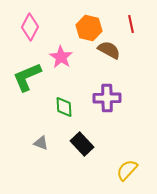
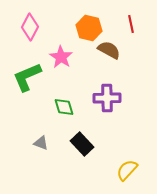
green diamond: rotated 15 degrees counterclockwise
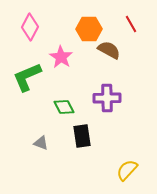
red line: rotated 18 degrees counterclockwise
orange hexagon: moved 1 px down; rotated 15 degrees counterclockwise
green diamond: rotated 10 degrees counterclockwise
black rectangle: moved 8 px up; rotated 35 degrees clockwise
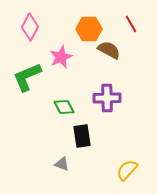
pink star: rotated 15 degrees clockwise
gray triangle: moved 21 px right, 21 px down
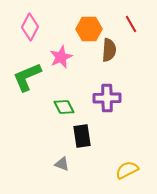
brown semicircle: rotated 65 degrees clockwise
yellow semicircle: rotated 20 degrees clockwise
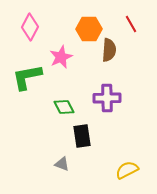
green L-shape: rotated 12 degrees clockwise
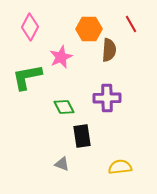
yellow semicircle: moved 7 px left, 3 px up; rotated 20 degrees clockwise
